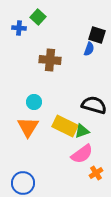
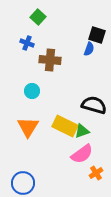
blue cross: moved 8 px right, 15 px down; rotated 16 degrees clockwise
cyan circle: moved 2 px left, 11 px up
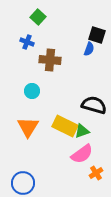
blue cross: moved 1 px up
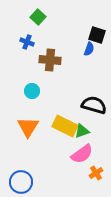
blue circle: moved 2 px left, 1 px up
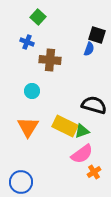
orange cross: moved 2 px left, 1 px up
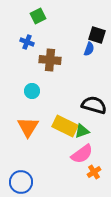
green square: moved 1 px up; rotated 21 degrees clockwise
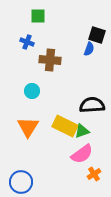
green square: rotated 28 degrees clockwise
black semicircle: moved 2 px left; rotated 20 degrees counterclockwise
orange cross: moved 2 px down
